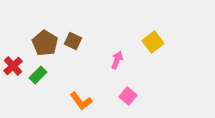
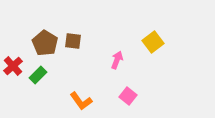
brown square: rotated 18 degrees counterclockwise
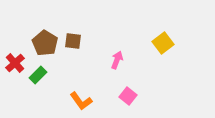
yellow square: moved 10 px right, 1 px down
red cross: moved 2 px right, 3 px up
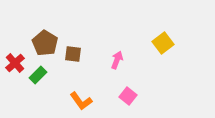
brown square: moved 13 px down
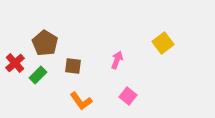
brown square: moved 12 px down
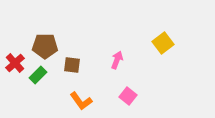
brown pentagon: moved 3 px down; rotated 30 degrees counterclockwise
brown square: moved 1 px left, 1 px up
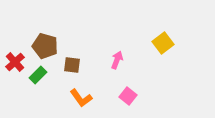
brown pentagon: rotated 15 degrees clockwise
red cross: moved 1 px up
orange L-shape: moved 3 px up
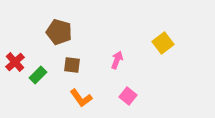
brown pentagon: moved 14 px right, 14 px up
